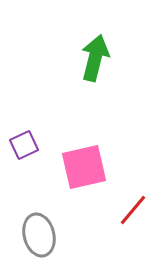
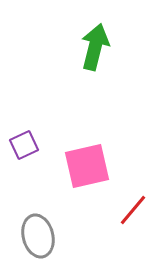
green arrow: moved 11 px up
pink square: moved 3 px right, 1 px up
gray ellipse: moved 1 px left, 1 px down
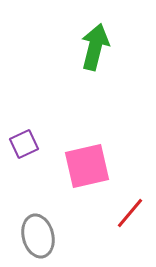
purple square: moved 1 px up
red line: moved 3 px left, 3 px down
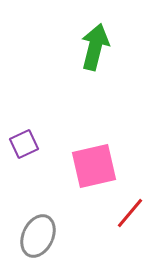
pink square: moved 7 px right
gray ellipse: rotated 39 degrees clockwise
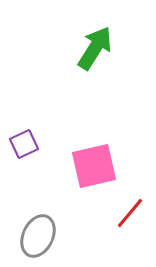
green arrow: moved 1 px down; rotated 18 degrees clockwise
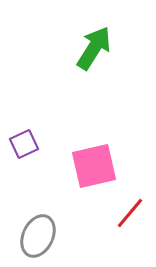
green arrow: moved 1 px left
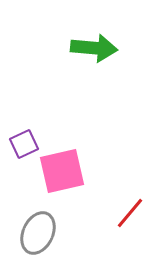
green arrow: rotated 63 degrees clockwise
pink square: moved 32 px left, 5 px down
gray ellipse: moved 3 px up
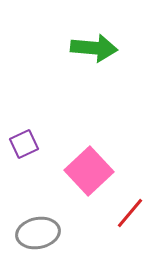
pink square: moved 27 px right; rotated 30 degrees counterclockwise
gray ellipse: rotated 54 degrees clockwise
